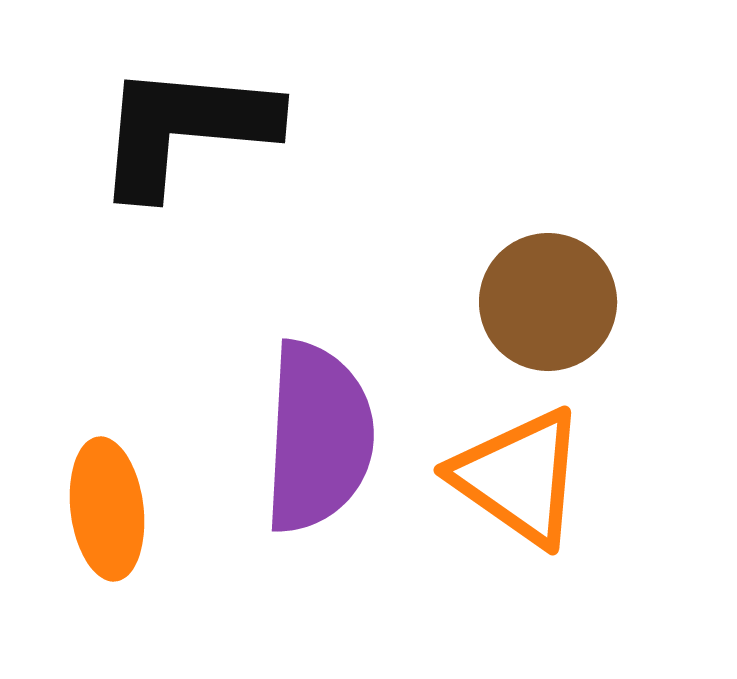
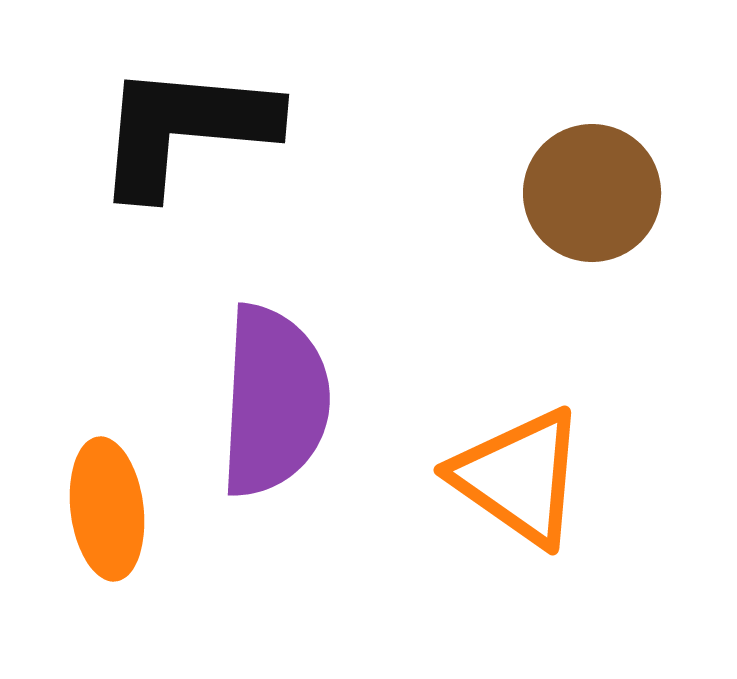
brown circle: moved 44 px right, 109 px up
purple semicircle: moved 44 px left, 36 px up
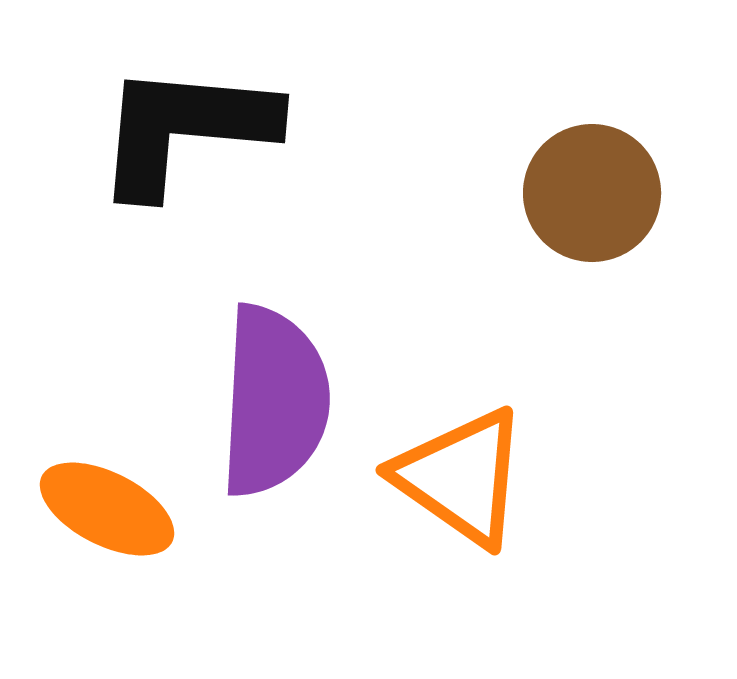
orange triangle: moved 58 px left
orange ellipse: rotated 56 degrees counterclockwise
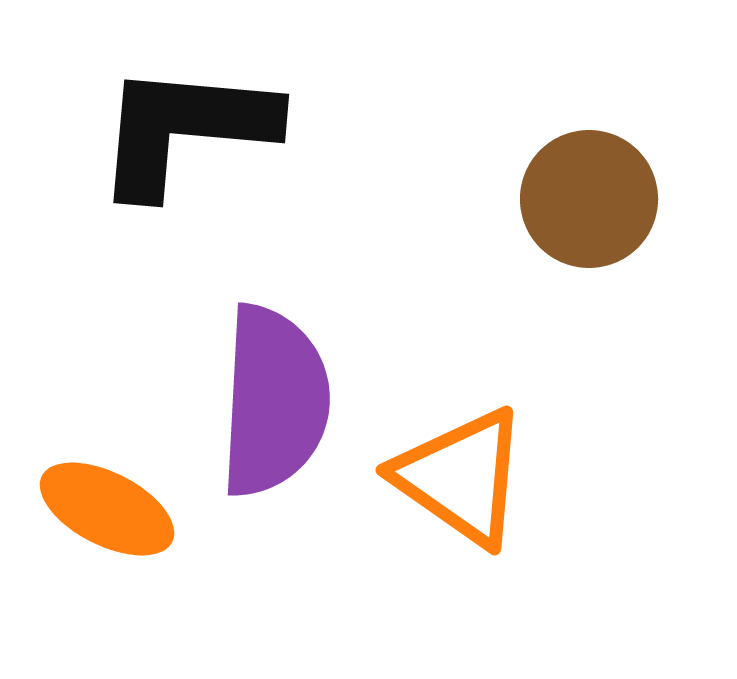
brown circle: moved 3 px left, 6 px down
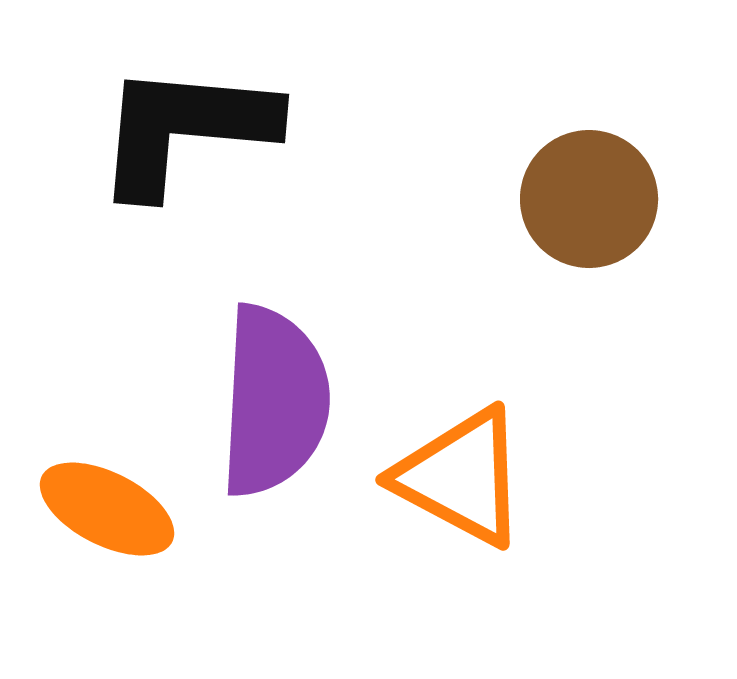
orange triangle: rotated 7 degrees counterclockwise
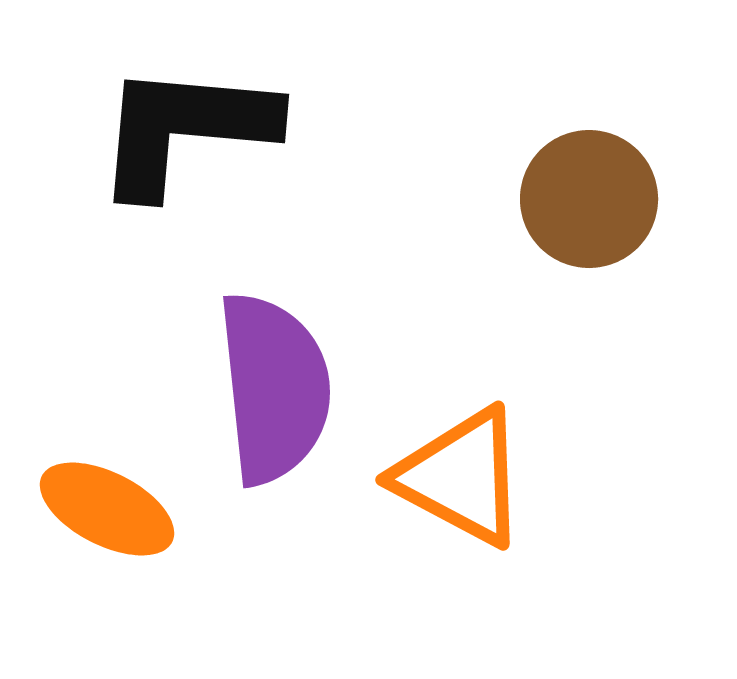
purple semicircle: moved 13 px up; rotated 9 degrees counterclockwise
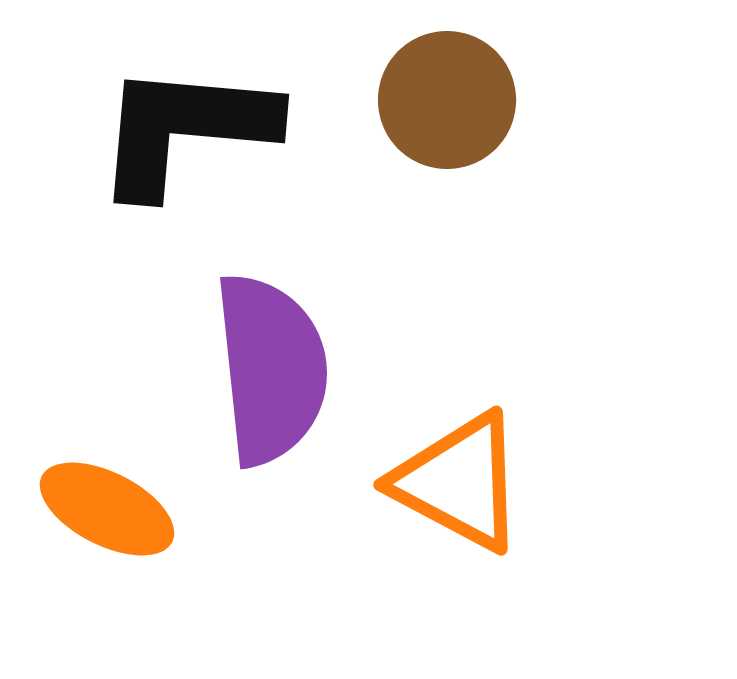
brown circle: moved 142 px left, 99 px up
purple semicircle: moved 3 px left, 19 px up
orange triangle: moved 2 px left, 5 px down
